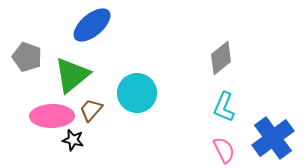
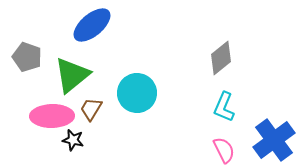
brown trapezoid: moved 1 px up; rotated 10 degrees counterclockwise
blue cross: moved 1 px right, 2 px down
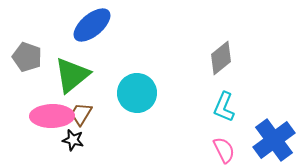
brown trapezoid: moved 10 px left, 5 px down
